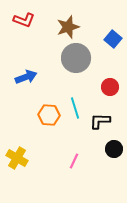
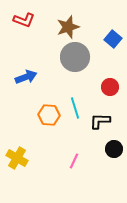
gray circle: moved 1 px left, 1 px up
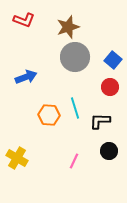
blue square: moved 21 px down
black circle: moved 5 px left, 2 px down
